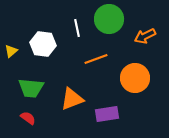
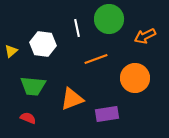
green trapezoid: moved 2 px right, 2 px up
red semicircle: rotated 14 degrees counterclockwise
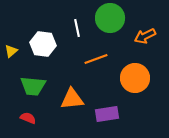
green circle: moved 1 px right, 1 px up
orange triangle: rotated 15 degrees clockwise
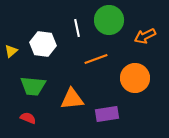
green circle: moved 1 px left, 2 px down
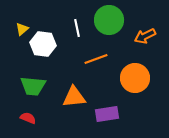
yellow triangle: moved 11 px right, 22 px up
orange triangle: moved 2 px right, 2 px up
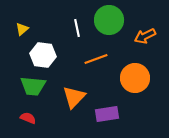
white hexagon: moved 11 px down
orange triangle: rotated 40 degrees counterclockwise
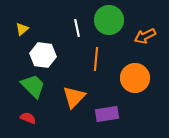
orange line: rotated 65 degrees counterclockwise
green trapezoid: rotated 140 degrees counterclockwise
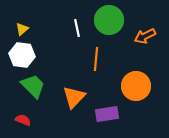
white hexagon: moved 21 px left
orange circle: moved 1 px right, 8 px down
red semicircle: moved 5 px left, 2 px down
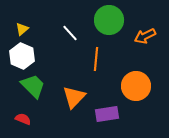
white line: moved 7 px left, 5 px down; rotated 30 degrees counterclockwise
white hexagon: moved 1 px down; rotated 15 degrees clockwise
red semicircle: moved 1 px up
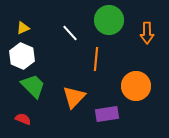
yellow triangle: moved 1 px right, 1 px up; rotated 16 degrees clockwise
orange arrow: moved 2 px right, 3 px up; rotated 65 degrees counterclockwise
